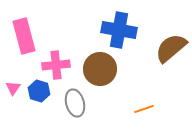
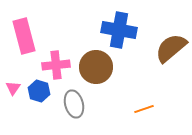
brown circle: moved 4 px left, 2 px up
gray ellipse: moved 1 px left, 1 px down
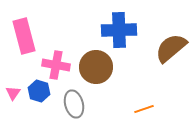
blue cross: rotated 12 degrees counterclockwise
pink cross: rotated 16 degrees clockwise
pink triangle: moved 5 px down
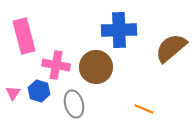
orange line: rotated 42 degrees clockwise
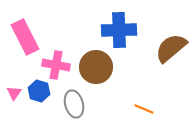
pink rectangle: moved 1 px right, 1 px down; rotated 12 degrees counterclockwise
pink triangle: moved 1 px right
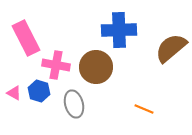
pink rectangle: moved 1 px right, 1 px down
pink triangle: rotated 35 degrees counterclockwise
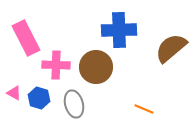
pink cross: rotated 8 degrees counterclockwise
blue hexagon: moved 7 px down
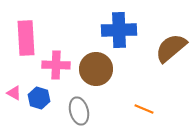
pink rectangle: rotated 24 degrees clockwise
brown circle: moved 2 px down
gray ellipse: moved 5 px right, 7 px down
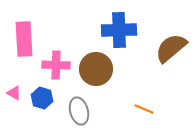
pink rectangle: moved 2 px left, 1 px down
blue hexagon: moved 3 px right
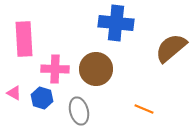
blue cross: moved 3 px left, 7 px up; rotated 8 degrees clockwise
pink cross: moved 1 px left, 4 px down
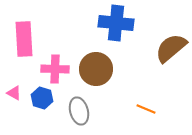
orange line: moved 2 px right
